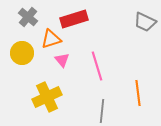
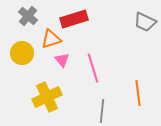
gray cross: moved 1 px up
pink line: moved 4 px left, 2 px down
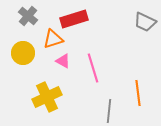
orange triangle: moved 2 px right
yellow circle: moved 1 px right
pink triangle: moved 1 px right, 1 px down; rotated 21 degrees counterclockwise
gray line: moved 7 px right
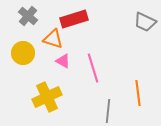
orange triangle: rotated 35 degrees clockwise
gray line: moved 1 px left
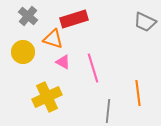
yellow circle: moved 1 px up
pink triangle: moved 1 px down
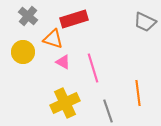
yellow cross: moved 18 px right, 6 px down
gray line: rotated 25 degrees counterclockwise
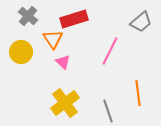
gray trapezoid: moved 4 px left; rotated 65 degrees counterclockwise
orange triangle: rotated 40 degrees clockwise
yellow circle: moved 2 px left
pink triangle: rotated 14 degrees clockwise
pink line: moved 17 px right, 17 px up; rotated 44 degrees clockwise
yellow cross: rotated 12 degrees counterclockwise
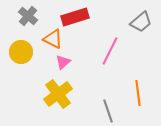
red rectangle: moved 1 px right, 2 px up
orange triangle: rotated 30 degrees counterclockwise
pink triangle: rotated 35 degrees clockwise
yellow cross: moved 7 px left, 9 px up
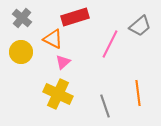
gray cross: moved 6 px left, 2 px down
gray trapezoid: moved 1 px left, 4 px down
pink line: moved 7 px up
yellow cross: rotated 28 degrees counterclockwise
gray line: moved 3 px left, 5 px up
